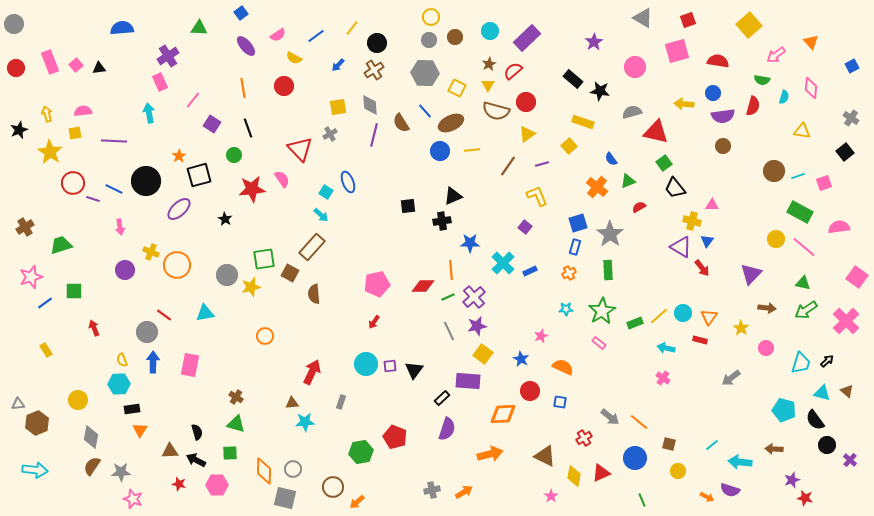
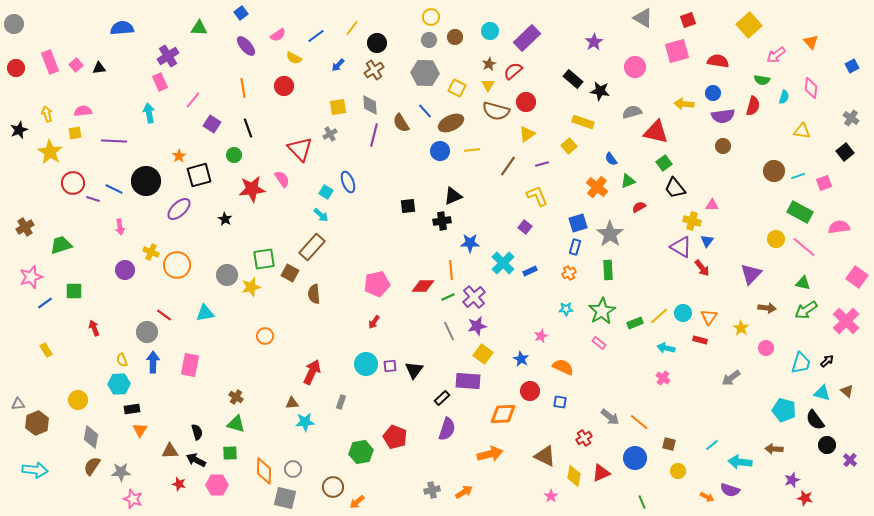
green line at (642, 500): moved 2 px down
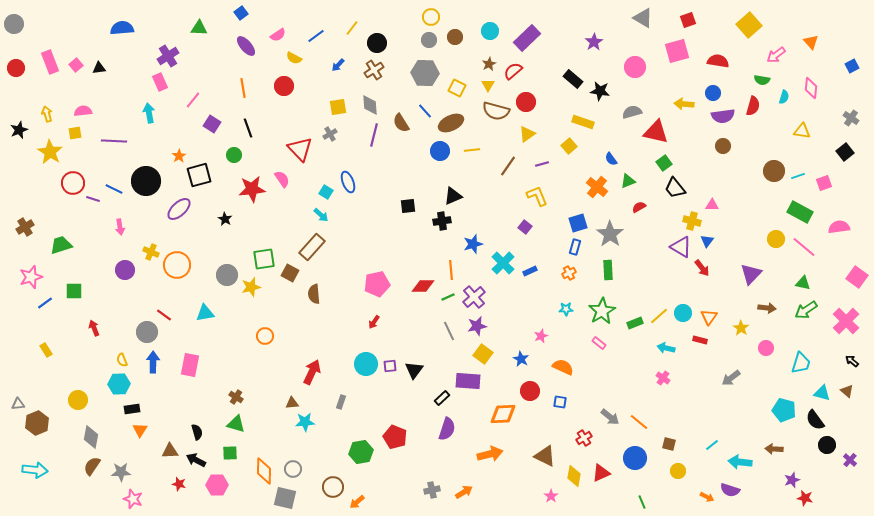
blue star at (470, 243): moved 3 px right, 1 px down; rotated 18 degrees counterclockwise
black arrow at (827, 361): moved 25 px right; rotated 96 degrees counterclockwise
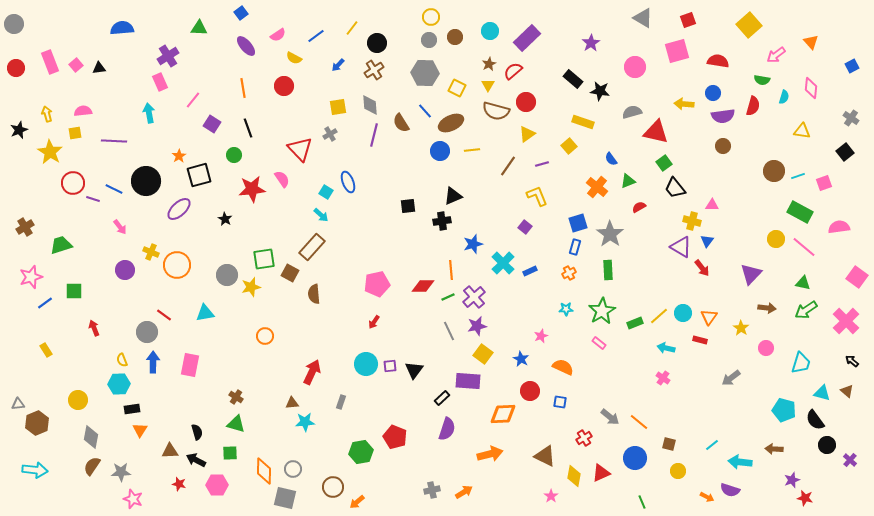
purple star at (594, 42): moved 3 px left, 1 px down
pink arrow at (120, 227): rotated 28 degrees counterclockwise
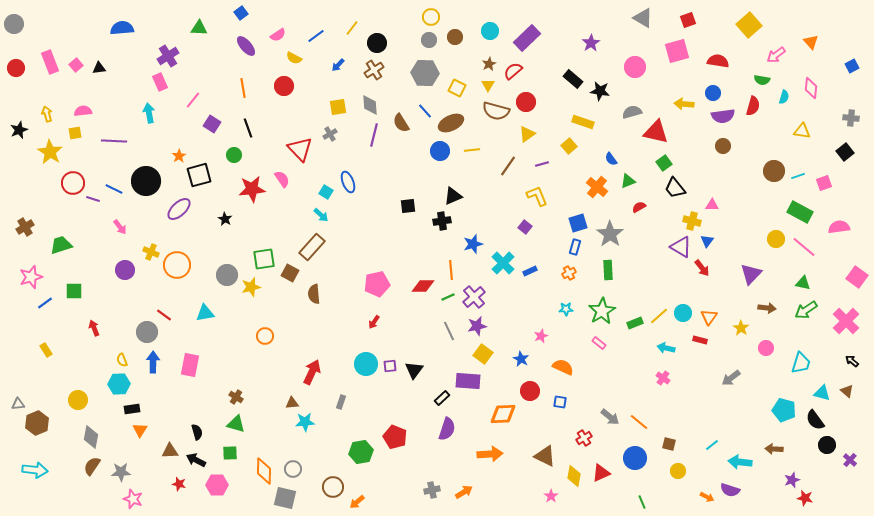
gray cross at (851, 118): rotated 28 degrees counterclockwise
orange arrow at (490, 454): rotated 10 degrees clockwise
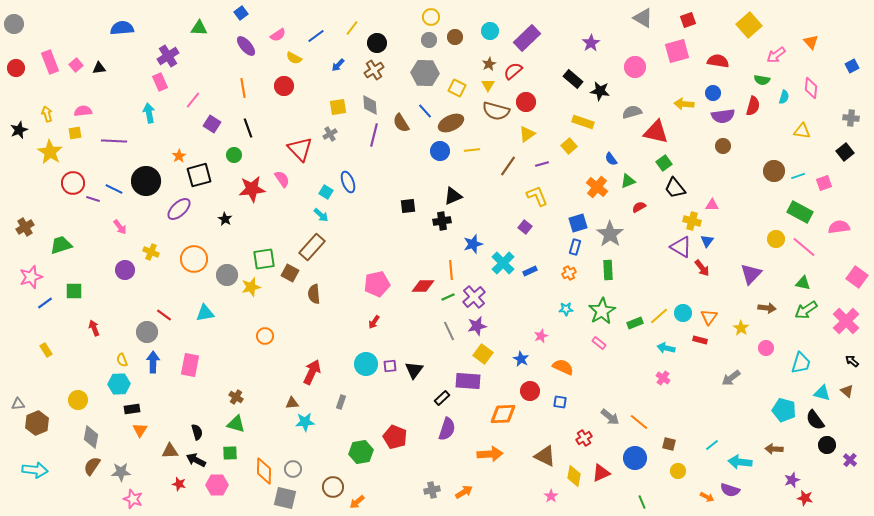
orange circle at (177, 265): moved 17 px right, 6 px up
